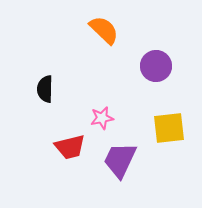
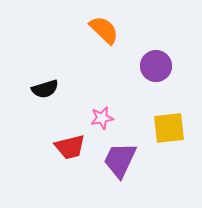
black semicircle: rotated 108 degrees counterclockwise
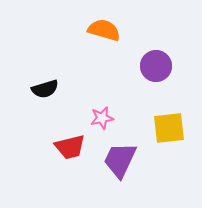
orange semicircle: rotated 28 degrees counterclockwise
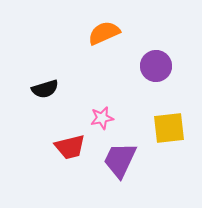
orange semicircle: moved 3 px down; rotated 40 degrees counterclockwise
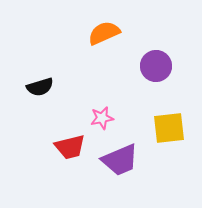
black semicircle: moved 5 px left, 2 px up
purple trapezoid: rotated 138 degrees counterclockwise
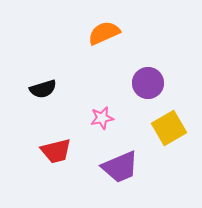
purple circle: moved 8 px left, 17 px down
black semicircle: moved 3 px right, 2 px down
yellow square: rotated 24 degrees counterclockwise
red trapezoid: moved 14 px left, 4 px down
purple trapezoid: moved 7 px down
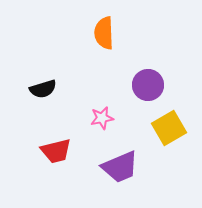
orange semicircle: rotated 68 degrees counterclockwise
purple circle: moved 2 px down
